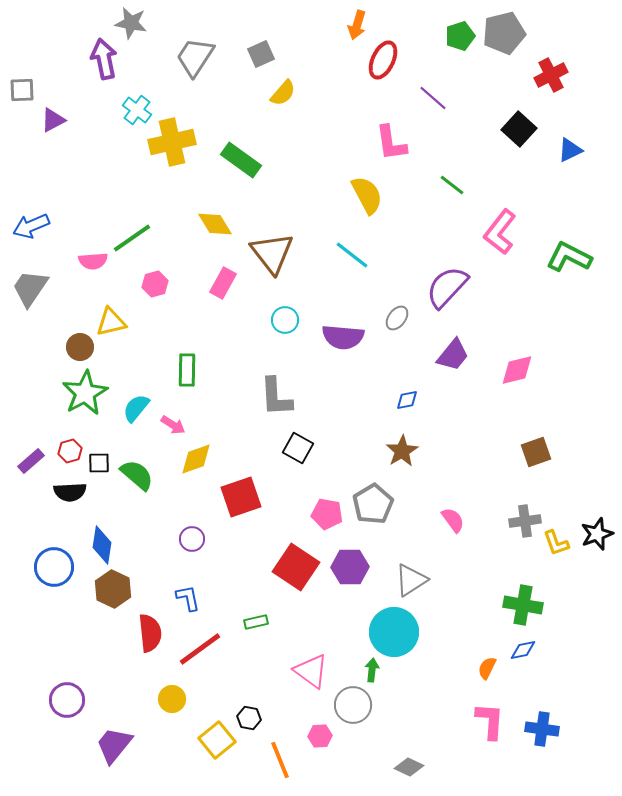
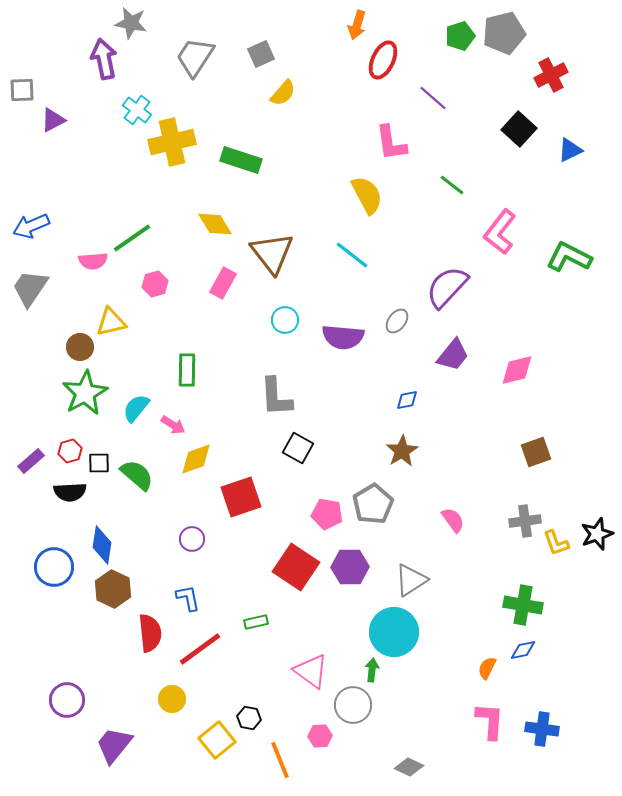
green rectangle at (241, 160): rotated 18 degrees counterclockwise
gray ellipse at (397, 318): moved 3 px down
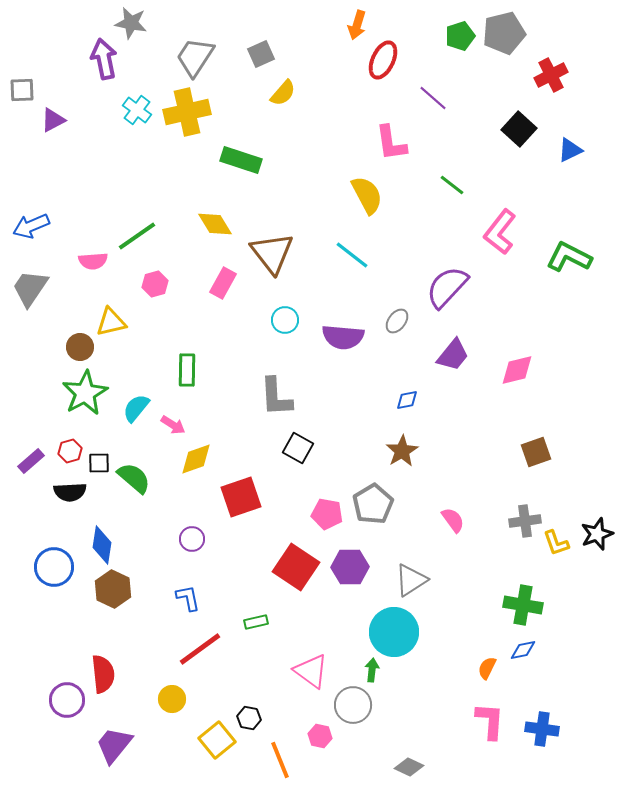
yellow cross at (172, 142): moved 15 px right, 30 px up
green line at (132, 238): moved 5 px right, 2 px up
green semicircle at (137, 475): moved 3 px left, 3 px down
red semicircle at (150, 633): moved 47 px left, 41 px down
pink hexagon at (320, 736): rotated 15 degrees clockwise
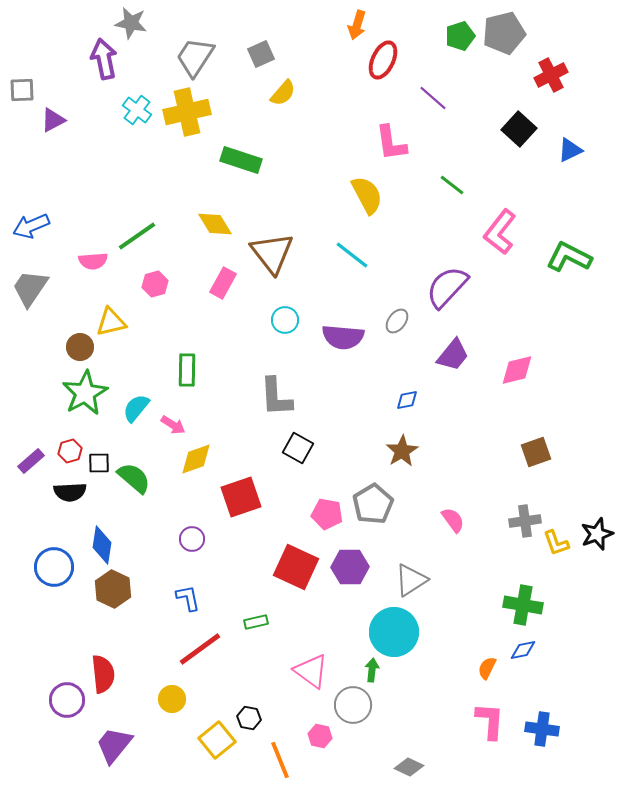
red square at (296, 567): rotated 9 degrees counterclockwise
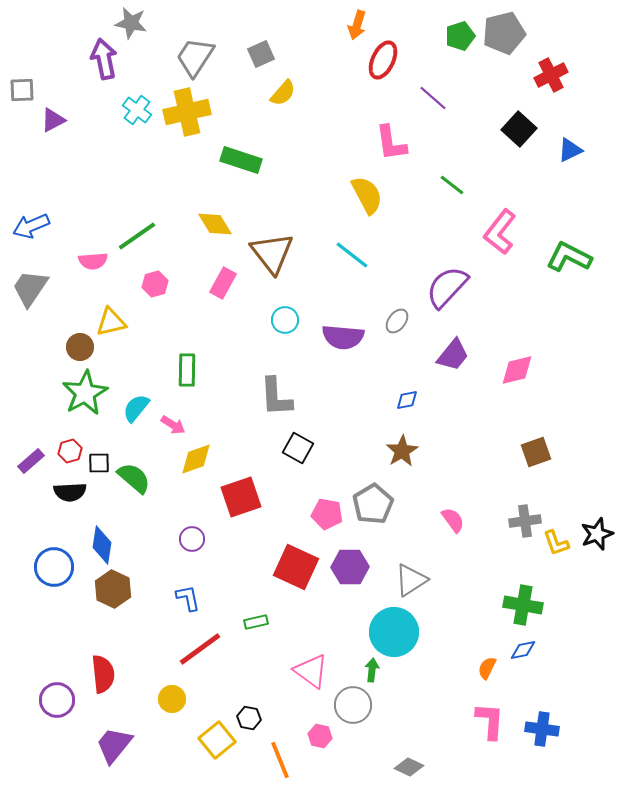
purple circle at (67, 700): moved 10 px left
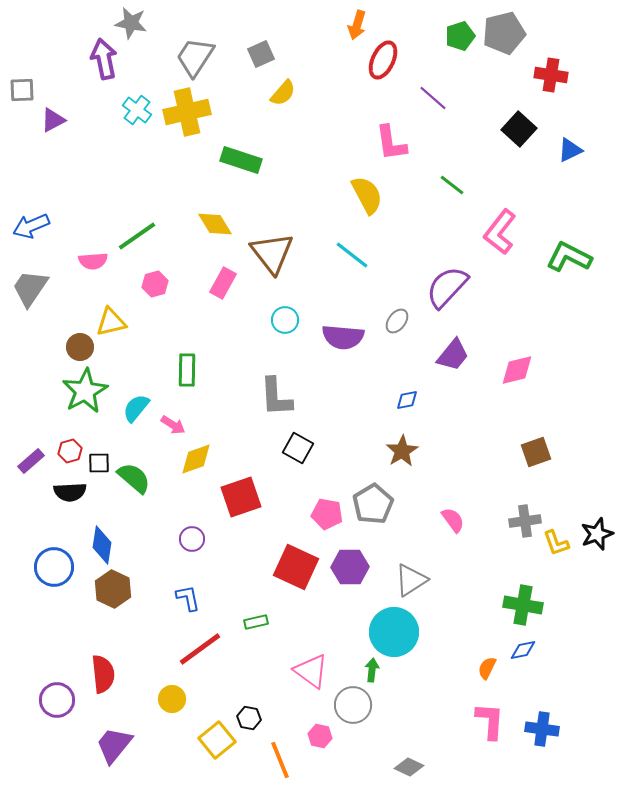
red cross at (551, 75): rotated 36 degrees clockwise
green star at (85, 393): moved 2 px up
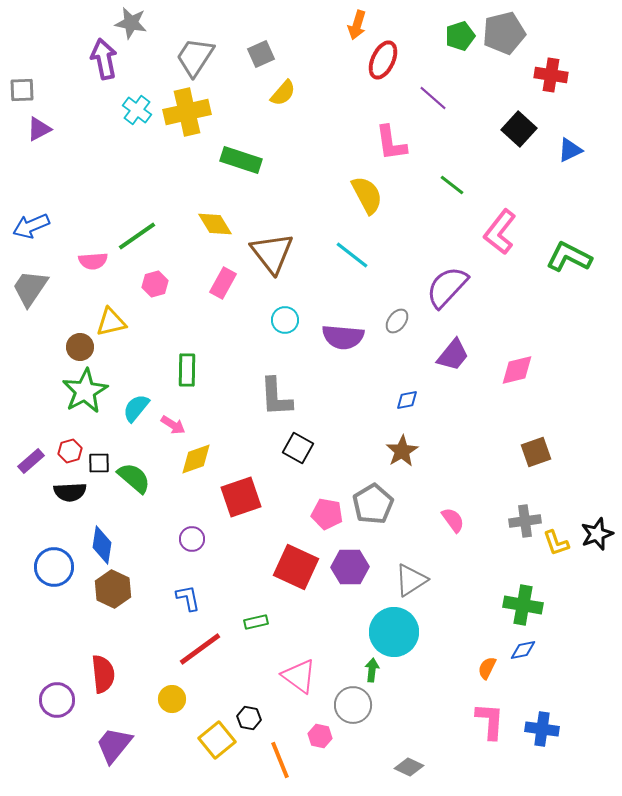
purple triangle at (53, 120): moved 14 px left, 9 px down
pink triangle at (311, 671): moved 12 px left, 5 px down
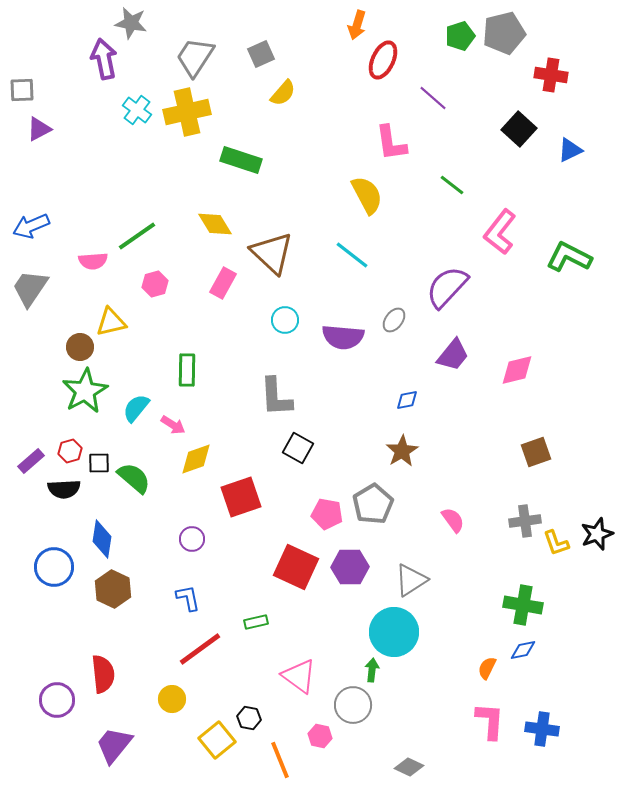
brown triangle at (272, 253): rotated 9 degrees counterclockwise
gray ellipse at (397, 321): moved 3 px left, 1 px up
black semicircle at (70, 492): moved 6 px left, 3 px up
blue diamond at (102, 545): moved 6 px up
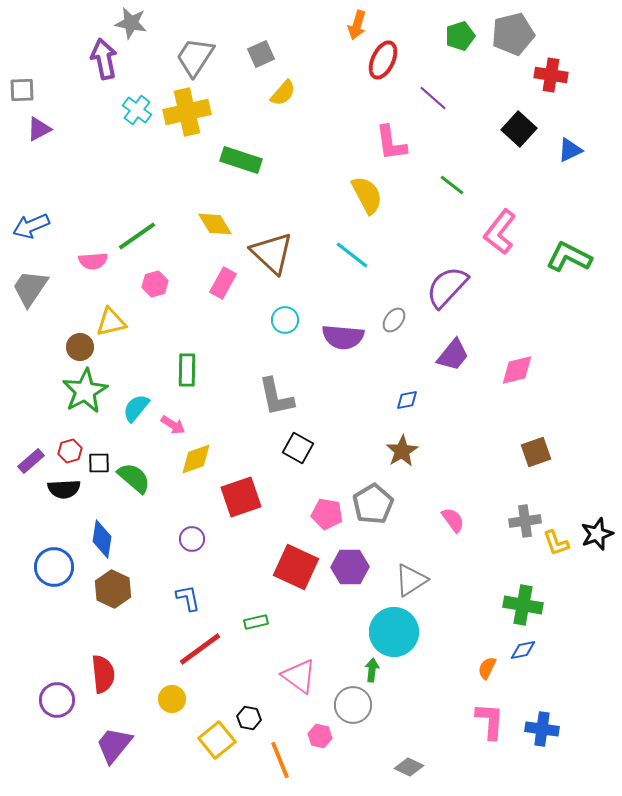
gray pentagon at (504, 33): moved 9 px right, 1 px down
gray L-shape at (276, 397): rotated 9 degrees counterclockwise
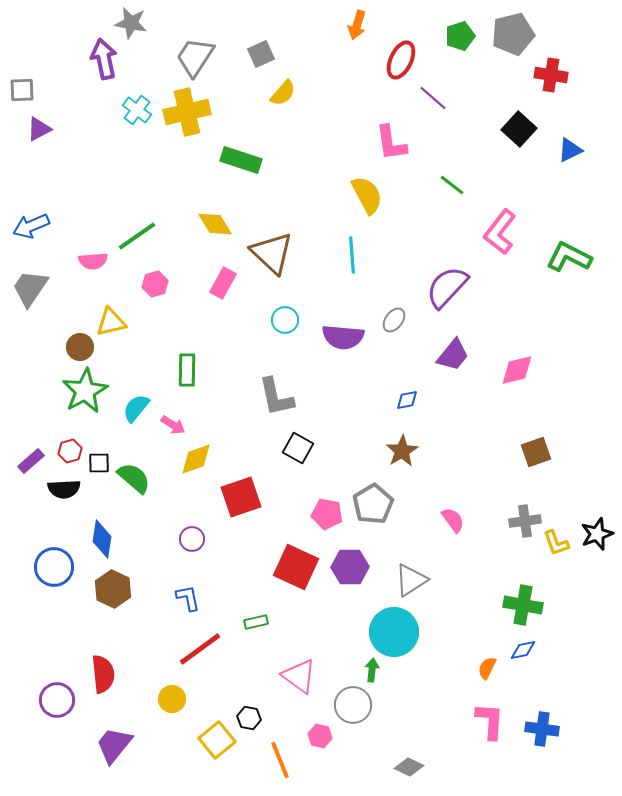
red ellipse at (383, 60): moved 18 px right
cyan line at (352, 255): rotated 48 degrees clockwise
